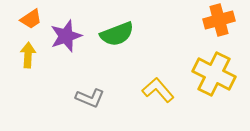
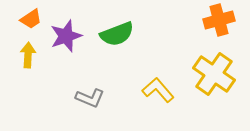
yellow cross: rotated 9 degrees clockwise
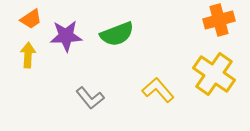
purple star: rotated 16 degrees clockwise
gray L-shape: rotated 28 degrees clockwise
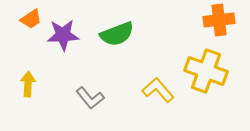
orange cross: rotated 8 degrees clockwise
purple star: moved 3 px left, 1 px up
yellow arrow: moved 29 px down
yellow cross: moved 8 px left, 3 px up; rotated 15 degrees counterclockwise
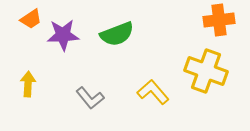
yellow L-shape: moved 5 px left, 2 px down
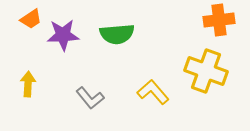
green semicircle: rotated 16 degrees clockwise
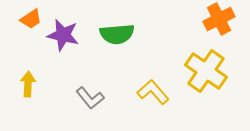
orange cross: moved 1 px up; rotated 20 degrees counterclockwise
purple star: rotated 16 degrees clockwise
yellow cross: rotated 15 degrees clockwise
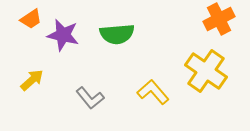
yellow arrow: moved 4 px right, 4 px up; rotated 45 degrees clockwise
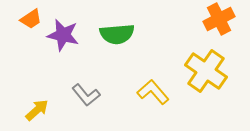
yellow arrow: moved 5 px right, 30 px down
gray L-shape: moved 4 px left, 3 px up
